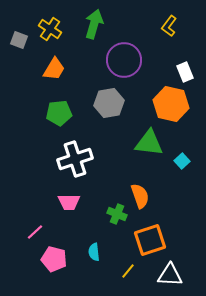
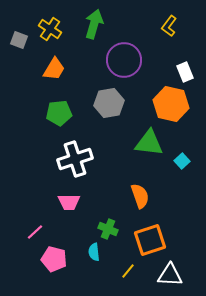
green cross: moved 9 px left, 15 px down
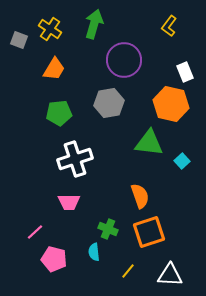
orange square: moved 1 px left, 8 px up
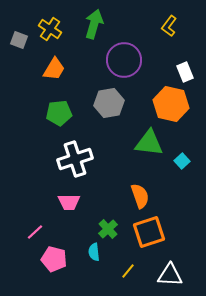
green cross: rotated 24 degrees clockwise
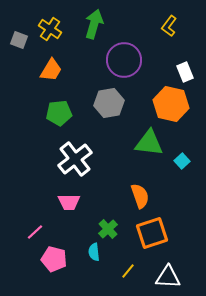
orange trapezoid: moved 3 px left, 1 px down
white cross: rotated 20 degrees counterclockwise
orange square: moved 3 px right, 1 px down
white triangle: moved 2 px left, 2 px down
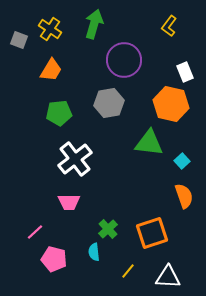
orange semicircle: moved 44 px right
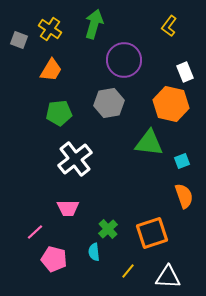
cyan square: rotated 21 degrees clockwise
pink trapezoid: moved 1 px left, 6 px down
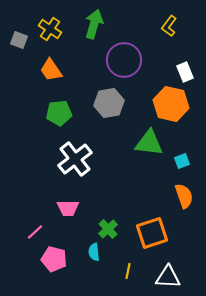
orange trapezoid: rotated 115 degrees clockwise
yellow line: rotated 28 degrees counterclockwise
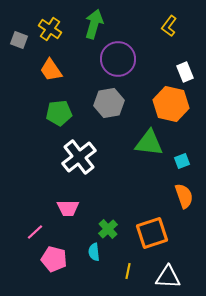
purple circle: moved 6 px left, 1 px up
white cross: moved 4 px right, 2 px up
